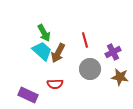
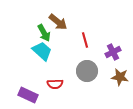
brown arrow: moved 31 px up; rotated 78 degrees counterclockwise
gray circle: moved 3 px left, 2 px down
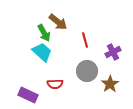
cyan trapezoid: moved 1 px down
brown star: moved 10 px left, 7 px down; rotated 30 degrees clockwise
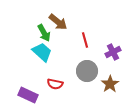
red semicircle: rotated 14 degrees clockwise
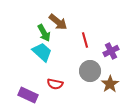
purple cross: moved 2 px left, 1 px up
gray circle: moved 3 px right
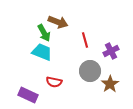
brown arrow: rotated 18 degrees counterclockwise
cyan trapezoid: rotated 20 degrees counterclockwise
red semicircle: moved 1 px left, 2 px up
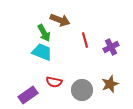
brown arrow: moved 2 px right, 2 px up
purple cross: moved 4 px up
gray circle: moved 8 px left, 19 px down
brown star: rotated 12 degrees clockwise
purple rectangle: rotated 60 degrees counterclockwise
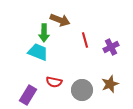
green arrow: rotated 30 degrees clockwise
cyan trapezoid: moved 4 px left
purple rectangle: rotated 24 degrees counterclockwise
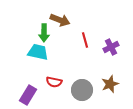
cyan trapezoid: rotated 10 degrees counterclockwise
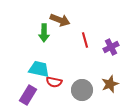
cyan trapezoid: moved 1 px right, 17 px down
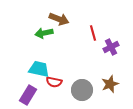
brown arrow: moved 1 px left, 1 px up
green arrow: rotated 78 degrees clockwise
red line: moved 8 px right, 7 px up
